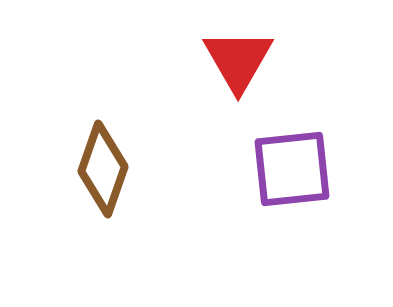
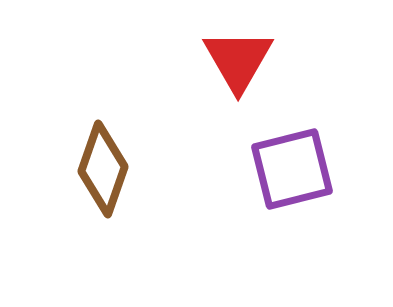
purple square: rotated 8 degrees counterclockwise
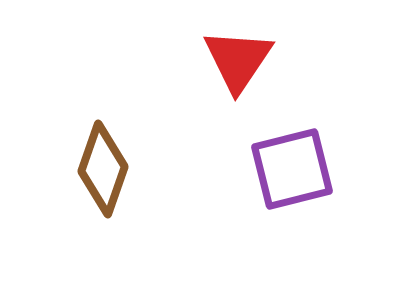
red triangle: rotated 4 degrees clockwise
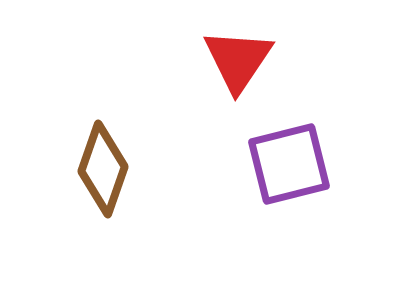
purple square: moved 3 px left, 5 px up
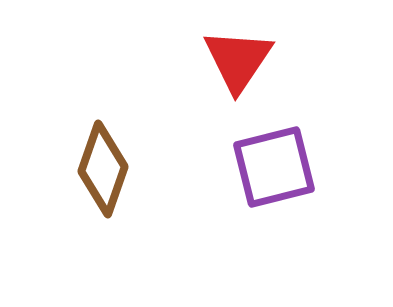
purple square: moved 15 px left, 3 px down
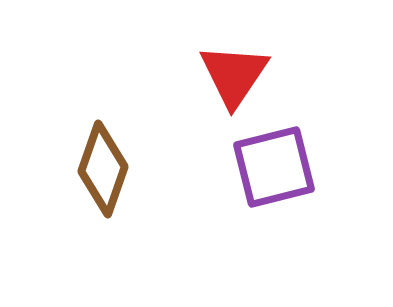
red triangle: moved 4 px left, 15 px down
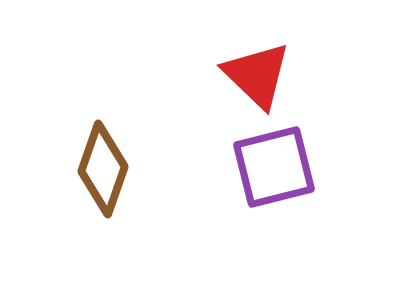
red triangle: moved 23 px right; rotated 20 degrees counterclockwise
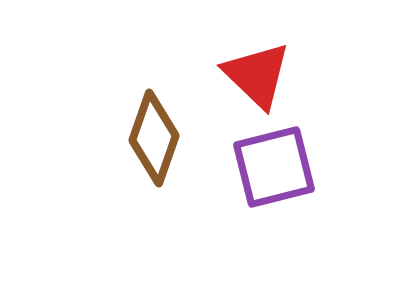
brown diamond: moved 51 px right, 31 px up
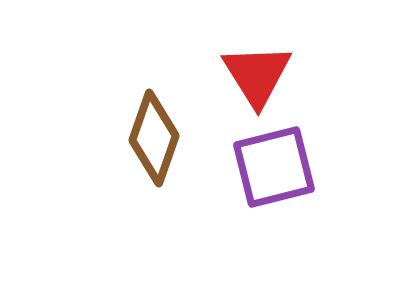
red triangle: rotated 14 degrees clockwise
